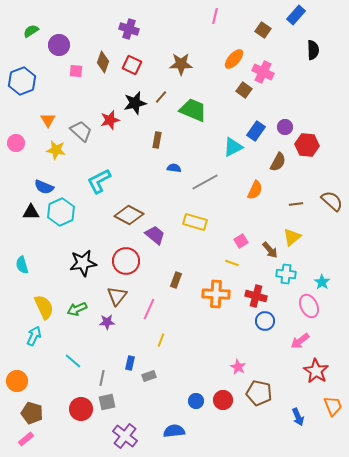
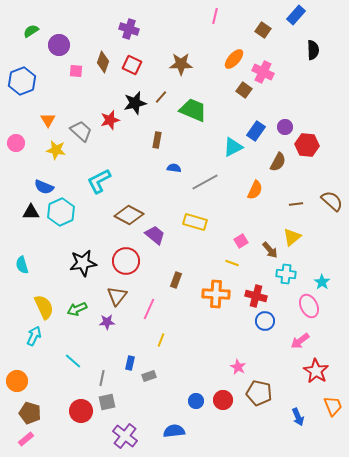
red circle at (81, 409): moved 2 px down
brown pentagon at (32, 413): moved 2 px left
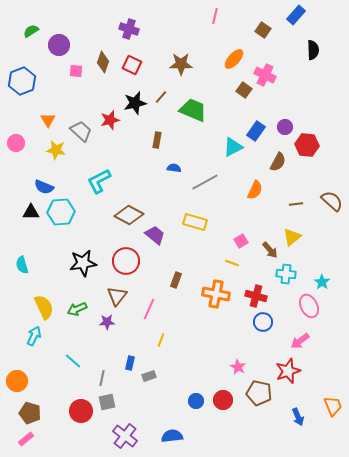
pink cross at (263, 72): moved 2 px right, 3 px down
cyan hexagon at (61, 212): rotated 20 degrees clockwise
orange cross at (216, 294): rotated 8 degrees clockwise
blue circle at (265, 321): moved 2 px left, 1 px down
red star at (316, 371): moved 28 px left; rotated 20 degrees clockwise
blue semicircle at (174, 431): moved 2 px left, 5 px down
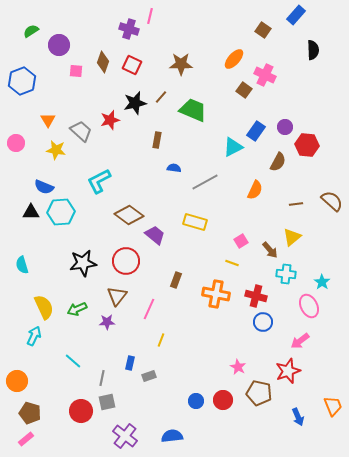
pink line at (215, 16): moved 65 px left
brown diamond at (129, 215): rotated 8 degrees clockwise
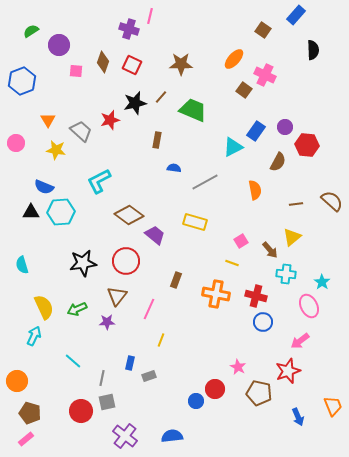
orange semicircle at (255, 190): rotated 36 degrees counterclockwise
red circle at (223, 400): moved 8 px left, 11 px up
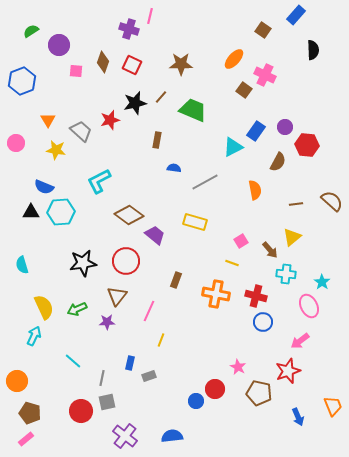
pink line at (149, 309): moved 2 px down
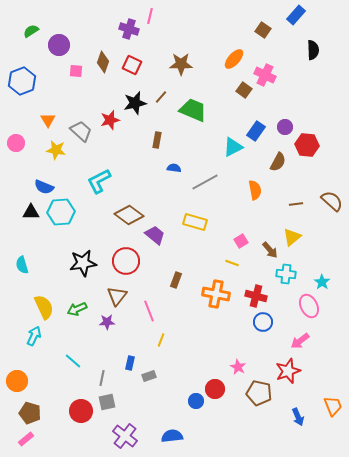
pink line at (149, 311): rotated 45 degrees counterclockwise
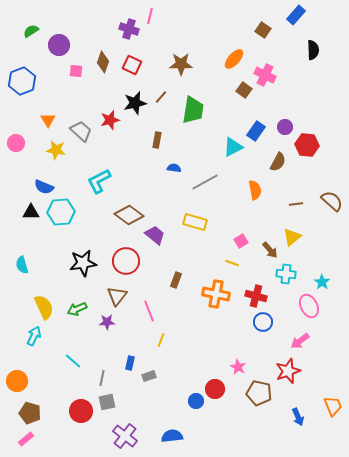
green trapezoid at (193, 110): rotated 76 degrees clockwise
